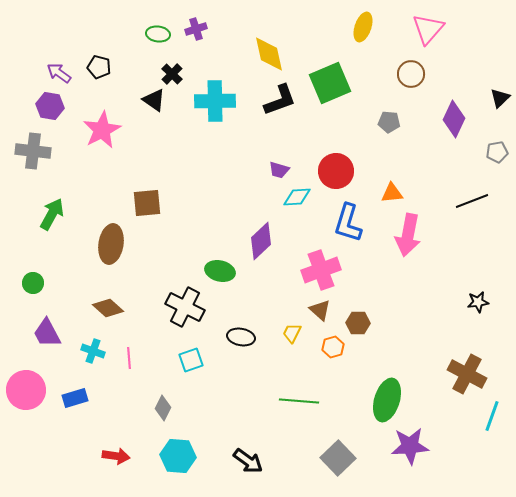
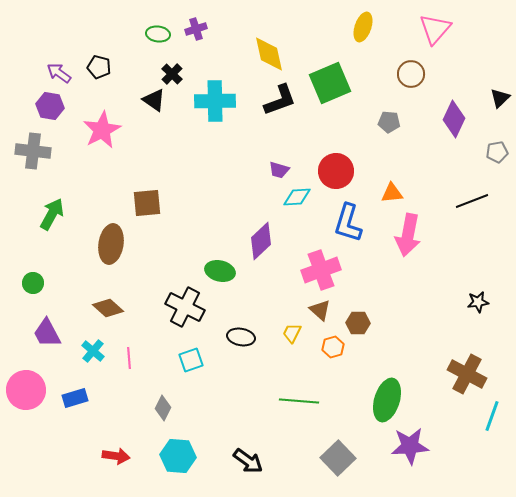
pink triangle at (428, 29): moved 7 px right
cyan cross at (93, 351): rotated 20 degrees clockwise
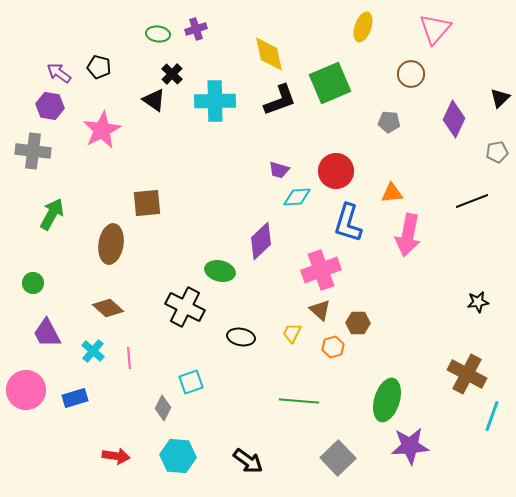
cyan square at (191, 360): moved 22 px down
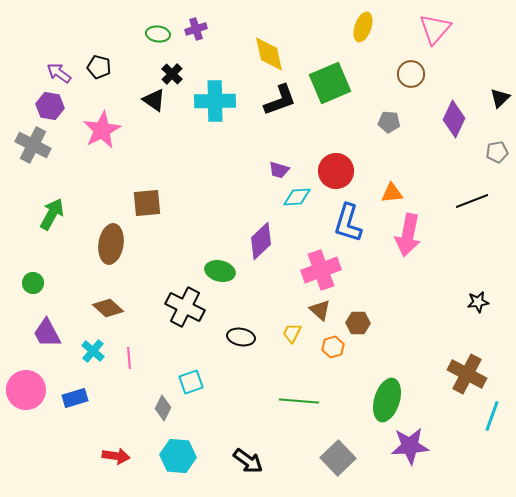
gray cross at (33, 151): moved 6 px up; rotated 20 degrees clockwise
